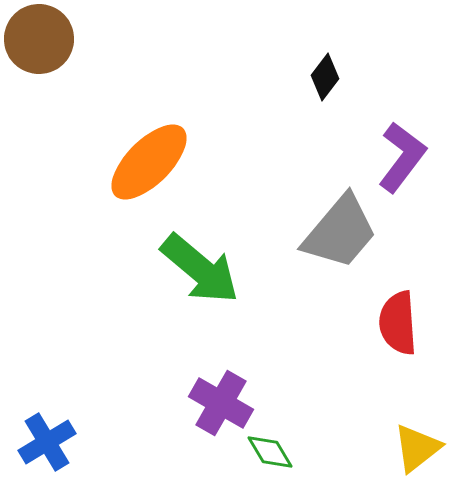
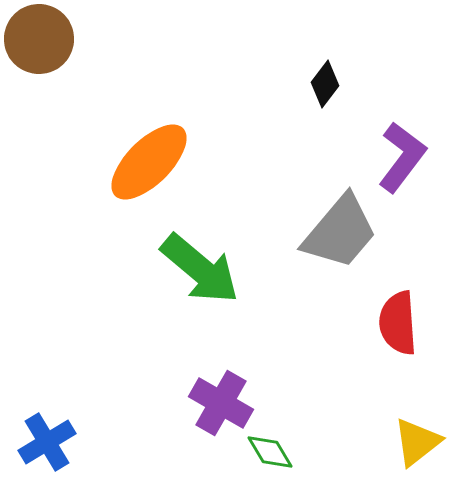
black diamond: moved 7 px down
yellow triangle: moved 6 px up
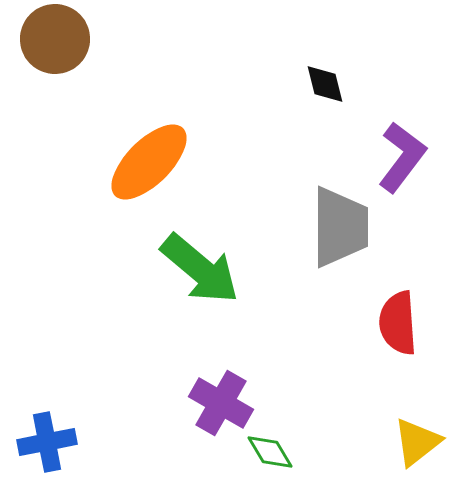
brown circle: moved 16 px right
black diamond: rotated 51 degrees counterclockwise
gray trapezoid: moved 5 px up; rotated 40 degrees counterclockwise
blue cross: rotated 20 degrees clockwise
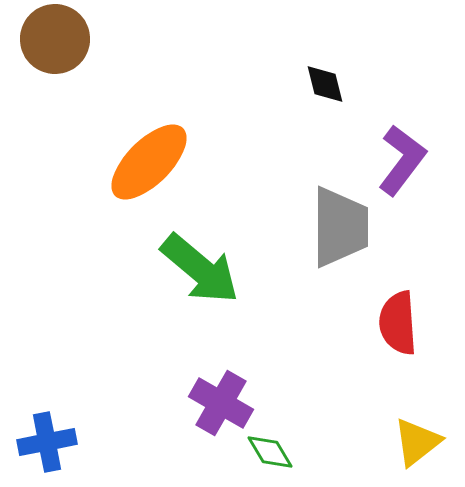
purple L-shape: moved 3 px down
